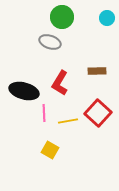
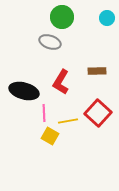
red L-shape: moved 1 px right, 1 px up
yellow square: moved 14 px up
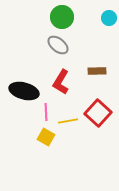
cyan circle: moved 2 px right
gray ellipse: moved 8 px right, 3 px down; rotated 20 degrees clockwise
pink line: moved 2 px right, 1 px up
yellow square: moved 4 px left, 1 px down
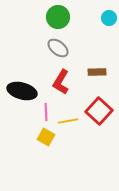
green circle: moved 4 px left
gray ellipse: moved 3 px down
brown rectangle: moved 1 px down
black ellipse: moved 2 px left
red square: moved 1 px right, 2 px up
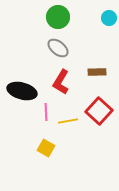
yellow square: moved 11 px down
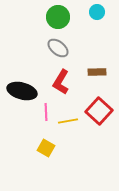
cyan circle: moved 12 px left, 6 px up
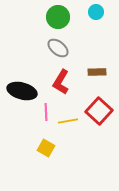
cyan circle: moved 1 px left
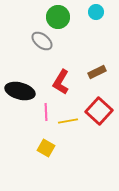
gray ellipse: moved 16 px left, 7 px up
brown rectangle: rotated 24 degrees counterclockwise
black ellipse: moved 2 px left
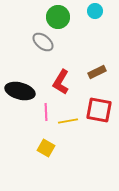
cyan circle: moved 1 px left, 1 px up
gray ellipse: moved 1 px right, 1 px down
red square: moved 1 px up; rotated 32 degrees counterclockwise
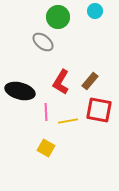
brown rectangle: moved 7 px left, 9 px down; rotated 24 degrees counterclockwise
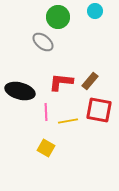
red L-shape: rotated 65 degrees clockwise
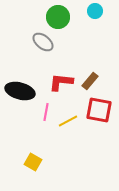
pink line: rotated 12 degrees clockwise
yellow line: rotated 18 degrees counterclockwise
yellow square: moved 13 px left, 14 px down
